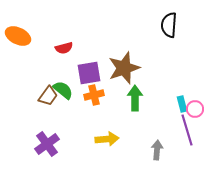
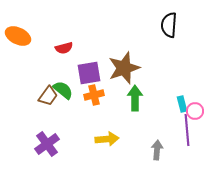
pink circle: moved 2 px down
purple line: rotated 12 degrees clockwise
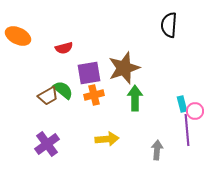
brown trapezoid: rotated 25 degrees clockwise
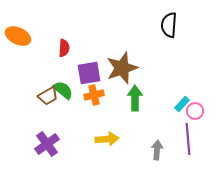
red semicircle: rotated 72 degrees counterclockwise
brown star: moved 2 px left
cyan rectangle: rotated 56 degrees clockwise
purple line: moved 1 px right, 9 px down
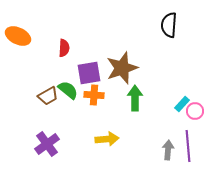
green semicircle: moved 5 px right
orange cross: rotated 18 degrees clockwise
purple line: moved 7 px down
gray arrow: moved 11 px right
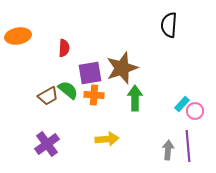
orange ellipse: rotated 35 degrees counterclockwise
purple square: moved 1 px right
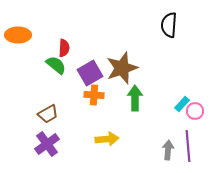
orange ellipse: moved 1 px up; rotated 10 degrees clockwise
purple square: rotated 20 degrees counterclockwise
green semicircle: moved 12 px left, 25 px up
brown trapezoid: moved 18 px down
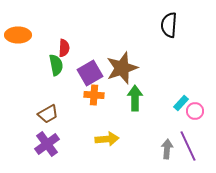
green semicircle: rotated 40 degrees clockwise
cyan rectangle: moved 1 px left, 1 px up
purple line: rotated 20 degrees counterclockwise
gray arrow: moved 1 px left, 1 px up
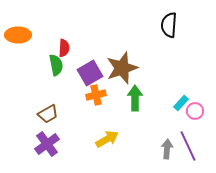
orange cross: moved 2 px right; rotated 18 degrees counterclockwise
yellow arrow: rotated 25 degrees counterclockwise
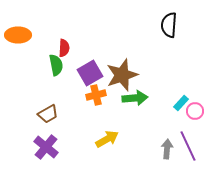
brown star: moved 7 px down
green arrow: rotated 85 degrees clockwise
purple cross: moved 1 px left, 3 px down; rotated 15 degrees counterclockwise
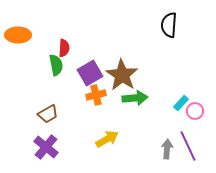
brown star: rotated 20 degrees counterclockwise
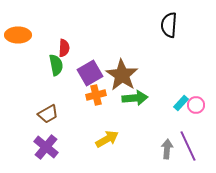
pink circle: moved 1 px right, 6 px up
